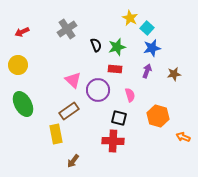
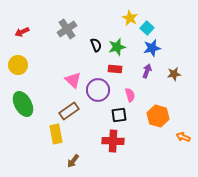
black square: moved 3 px up; rotated 21 degrees counterclockwise
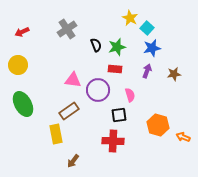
pink triangle: rotated 36 degrees counterclockwise
orange hexagon: moved 9 px down
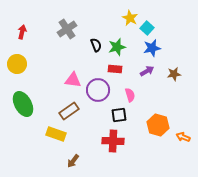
red arrow: rotated 128 degrees clockwise
yellow circle: moved 1 px left, 1 px up
purple arrow: rotated 40 degrees clockwise
yellow rectangle: rotated 60 degrees counterclockwise
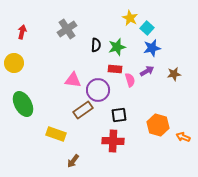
black semicircle: rotated 24 degrees clockwise
yellow circle: moved 3 px left, 1 px up
pink semicircle: moved 15 px up
brown rectangle: moved 14 px right, 1 px up
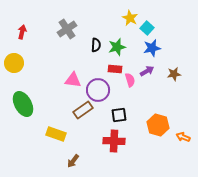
red cross: moved 1 px right
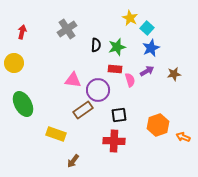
blue star: moved 1 px left; rotated 12 degrees counterclockwise
orange hexagon: rotated 25 degrees clockwise
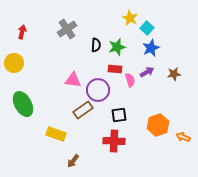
purple arrow: moved 1 px down
